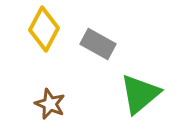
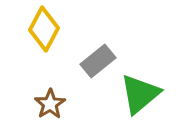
gray rectangle: moved 17 px down; rotated 68 degrees counterclockwise
brown star: rotated 16 degrees clockwise
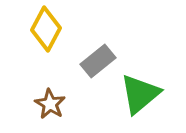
yellow diamond: moved 2 px right
brown star: rotated 8 degrees counterclockwise
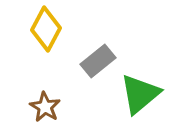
brown star: moved 5 px left, 3 px down
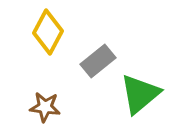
yellow diamond: moved 2 px right, 3 px down
brown star: rotated 24 degrees counterclockwise
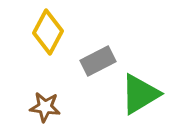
gray rectangle: rotated 12 degrees clockwise
green triangle: rotated 9 degrees clockwise
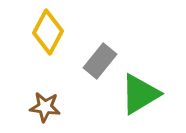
gray rectangle: moved 2 px right; rotated 24 degrees counterclockwise
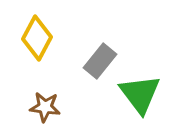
yellow diamond: moved 11 px left, 6 px down
green triangle: rotated 36 degrees counterclockwise
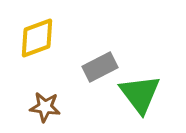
yellow diamond: rotated 42 degrees clockwise
gray rectangle: moved 6 px down; rotated 24 degrees clockwise
